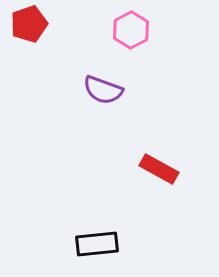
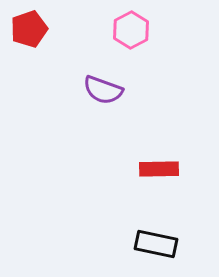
red pentagon: moved 5 px down
red rectangle: rotated 30 degrees counterclockwise
black rectangle: moved 59 px right; rotated 18 degrees clockwise
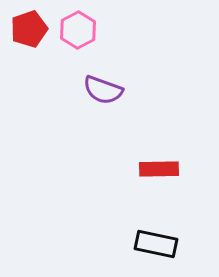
pink hexagon: moved 53 px left
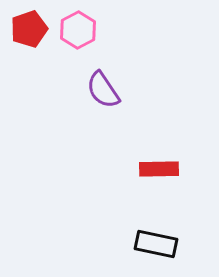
purple semicircle: rotated 36 degrees clockwise
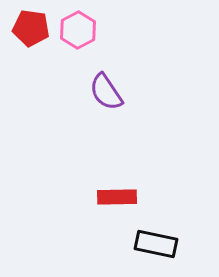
red pentagon: moved 2 px right, 1 px up; rotated 27 degrees clockwise
purple semicircle: moved 3 px right, 2 px down
red rectangle: moved 42 px left, 28 px down
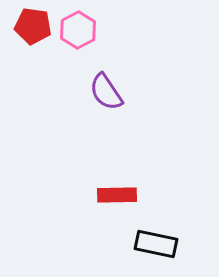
red pentagon: moved 2 px right, 2 px up
red rectangle: moved 2 px up
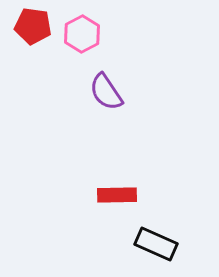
pink hexagon: moved 4 px right, 4 px down
black rectangle: rotated 12 degrees clockwise
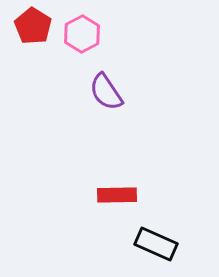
red pentagon: rotated 24 degrees clockwise
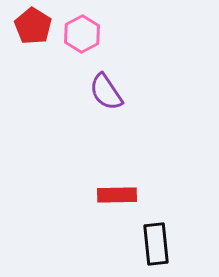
black rectangle: rotated 60 degrees clockwise
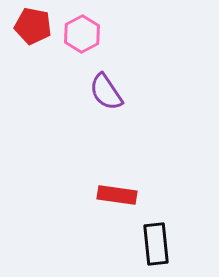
red pentagon: rotated 21 degrees counterclockwise
red rectangle: rotated 9 degrees clockwise
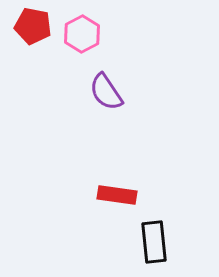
black rectangle: moved 2 px left, 2 px up
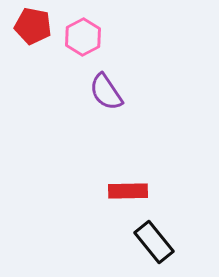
pink hexagon: moved 1 px right, 3 px down
red rectangle: moved 11 px right, 4 px up; rotated 9 degrees counterclockwise
black rectangle: rotated 33 degrees counterclockwise
